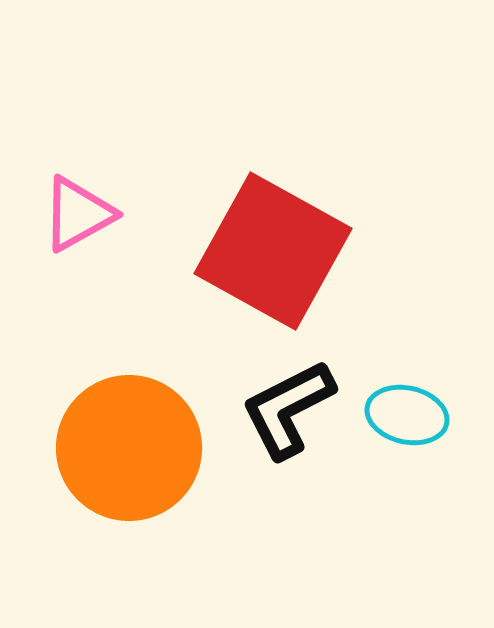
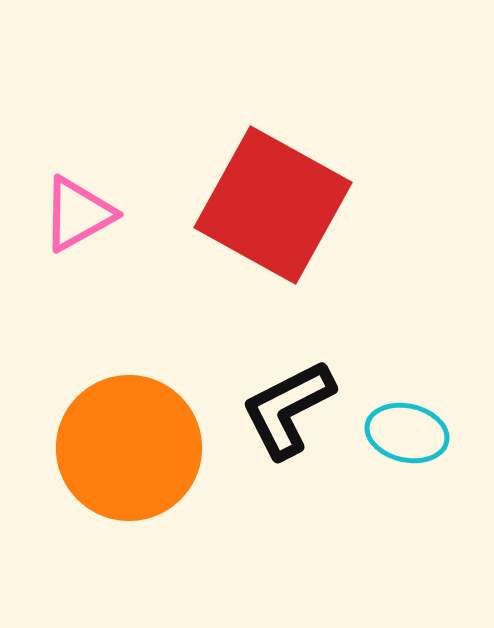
red square: moved 46 px up
cyan ellipse: moved 18 px down
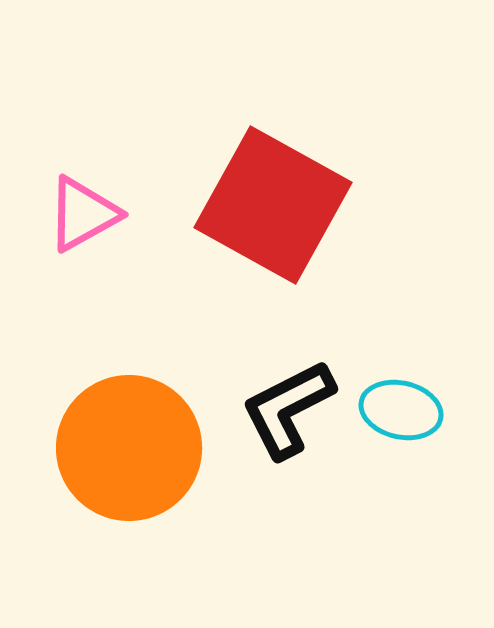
pink triangle: moved 5 px right
cyan ellipse: moved 6 px left, 23 px up
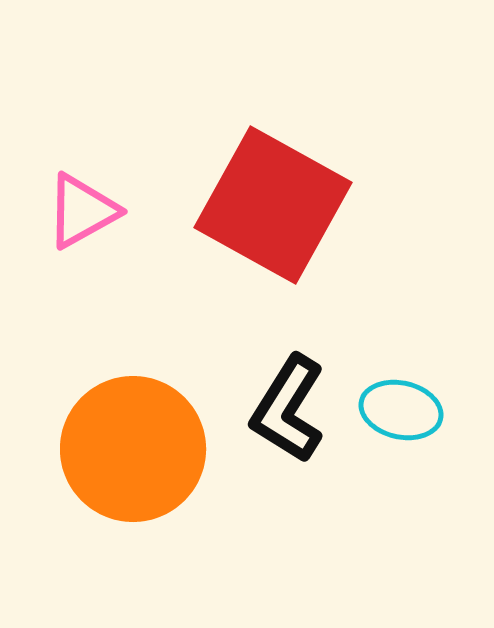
pink triangle: moved 1 px left, 3 px up
black L-shape: rotated 31 degrees counterclockwise
orange circle: moved 4 px right, 1 px down
